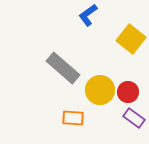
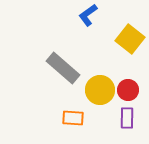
yellow square: moved 1 px left
red circle: moved 2 px up
purple rectangle: moved 7 px left; rotated 55 degrees clockwise
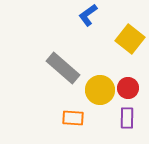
red circle: moved 2 px up
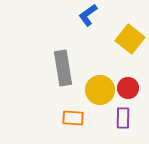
gray rectangle: rotated 40 degrees clockwise
purple rectangle: moved 4 px left
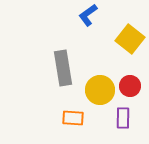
red circle: moved 2 px right, 2 px up
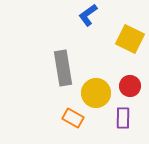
yellow square: rotated 12 degrees counterclockwise
yellow circle: moved 4 px left, 3 px down
orange rectangle: rotated 25 degrees clockwise
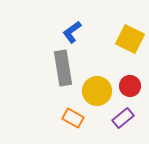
blue L-shape: moved 16 px left, 17 px down
yellow circle: moved 1 px right, 2 px up
purple rectangle: rotated 50 degrees clockwise
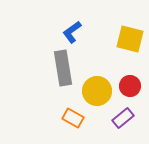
yellow square: rotated 12 degrees counterclockwise
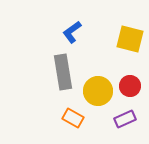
gray rectangle: moved 4 px down
yellow circle: moved 1 px right
purple rectangle: moved 2 px right, 1 px down; rotated 15 degrees clockwise
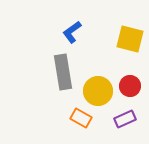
orange rectangle: moved 8 px right
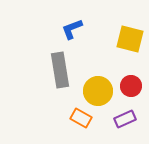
blue L-shape: moved 3 px up; rotated 15 degrees clockwise
gray rectangle: moved 3 px left, 2 px up
red circle: moved 1 px right
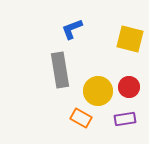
red circle: moved 2 px left, 1 px down
purple rectangle: rotated 15 degrees clockwise
